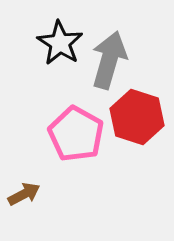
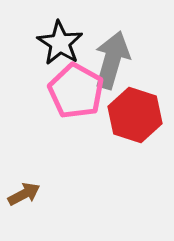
gray arrow: moved 3 px right
red hexagon: moved 2 px left, 2 px up
pink pentagon: moved 43 px up
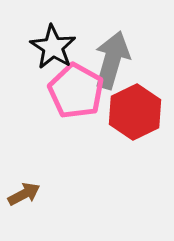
black star: moved 7 px left, 4 px down
red hexagon: moved 3 px up; rotated 16 degrees clockwise
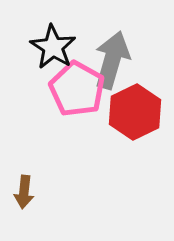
pink pentagon: moved 1 px right, 2 px up
brown arrow: moved 2 px up; rotated 124 degrees clockwise
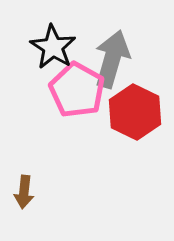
gray arrow: moved 1 px up
pink pentagon: moved 1 px down
red hexagon: rotated 8 degrees counterclockwise
